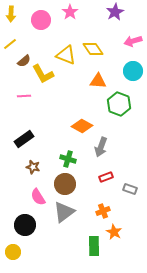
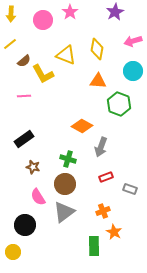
pink circle: moved 2 px right
yellow diamond: moved 4 px right; rotated 45 degrees clockwise
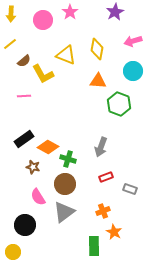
orange diamond: moved 34 px left, 21 px down
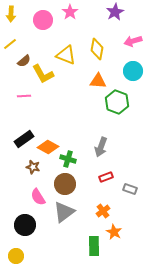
green hexagon: moved 2 px left, 2 px up
orange cross: rotated 16 degrees counterclockwise
yellow circle: moved 3 px right, 4 px down
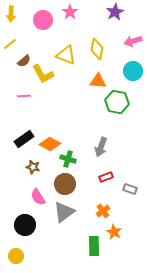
green hexagon: rotated 10 degrees counterclockwise
orange diamond: moved 2 px right, 3 px up
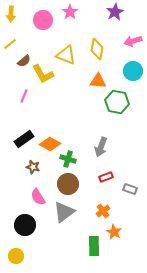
pink line: rotated 64 degrees counterclockwise
brown circle: moved 3 px right
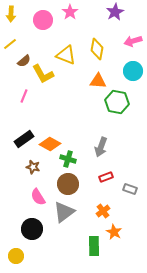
black circle: moved 7 px right, 4 px down
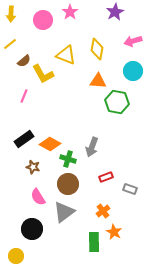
gray arrow: moved 9 px left
green rectangle: moved 4 px up
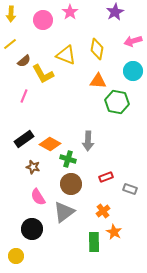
gray arrow: moved 4 px left, 6 px up; rotated 18 degrees counterclockwise
brown circle: moved 3 px right
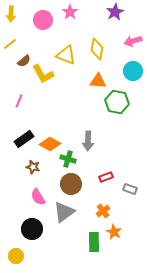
pink line: moved 5 px left, 5 px down
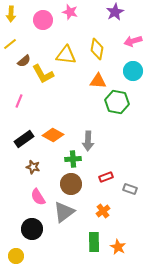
pink star: rotated 21 degrees counterclockwise
yellow triangle: rotated 15 degrees counterclockwise
orange diamond: moved 3 px right, 9 px up
green cross: moved 5 px right; rotated 21 degrees counterclockwise
orange star: moved 4 px right, 15 px down
